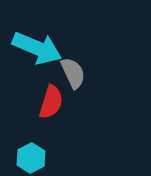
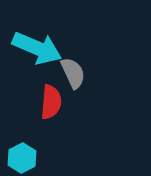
red semicircle: rotated 12 degrees counterclockwise
cyan hexagon: moved 9 px left
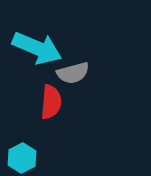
gray semicircle: rotated 100 degrees clockwise
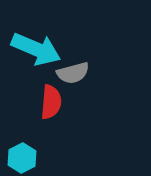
cyan arrow: moved 1 px left, 1 px down
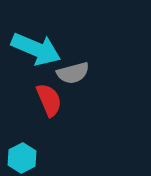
red semicircle: moved 2 px left, 2 px up; rotated 28 degrees counterclockwise
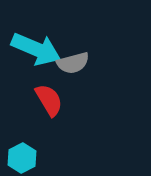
gray semicircle: moved 10 px up
red semicircle: rotated 8 degrees counterclockwise
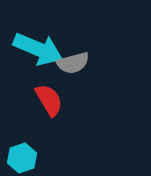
cyan arrow: moved 2 px right
cyan hexagon: rotated 8 degrees clockwise
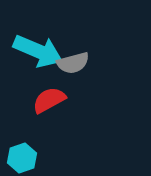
cyan arrow: moved 2 px down
red semicircle: rotated 88 degrees counterclockwise
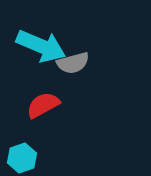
cyan arrow: moved 3 px right, 5 px up
red semicircle: moved 6 px left, 5 px down
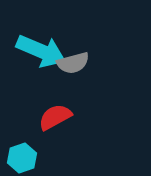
cyan arrow: moved 5 px down
red semicircle: moved 12 px right, 12 px down
